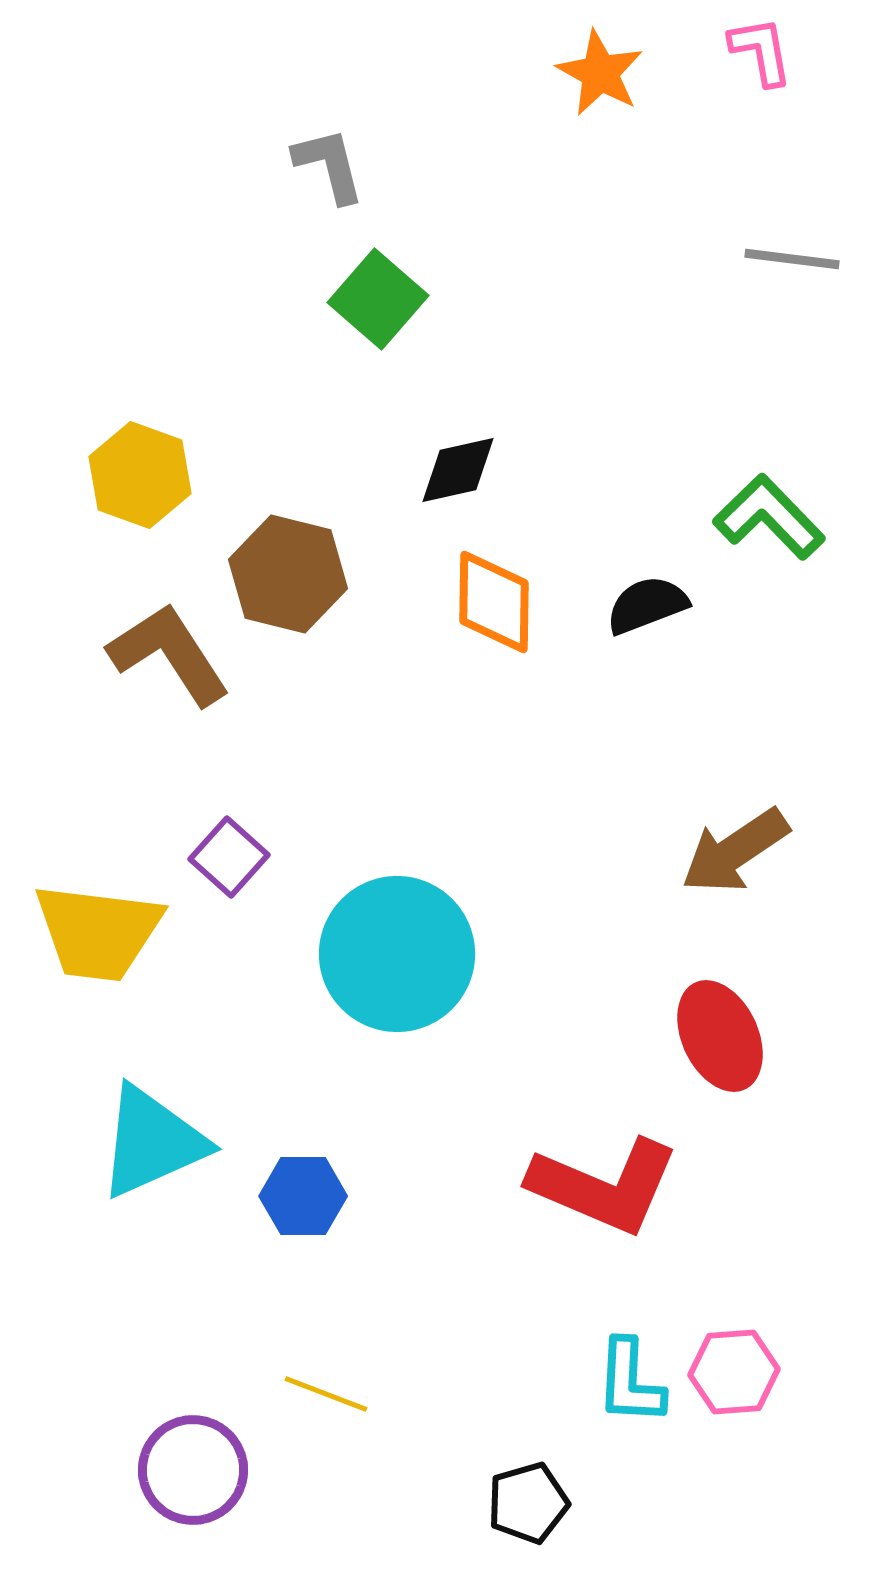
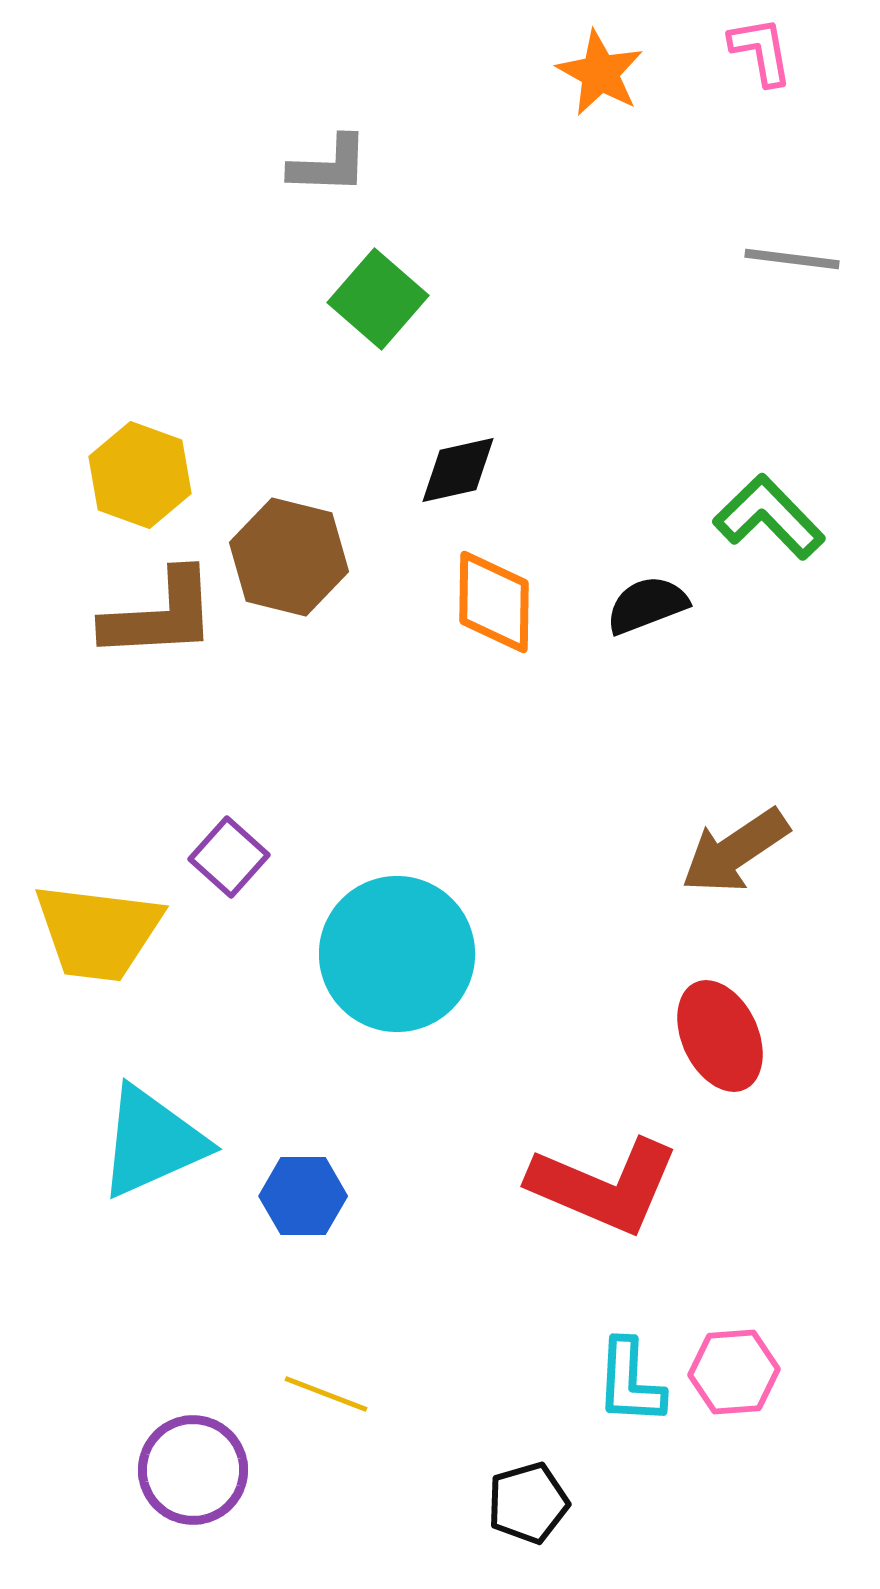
gray L-shape: rotated 106 degrees clockwise
brown hexagon: moved 1 px right, 17 px up
brown L-shape: moved 9 px left, 39 px up; rotated 120 degrees clockwise
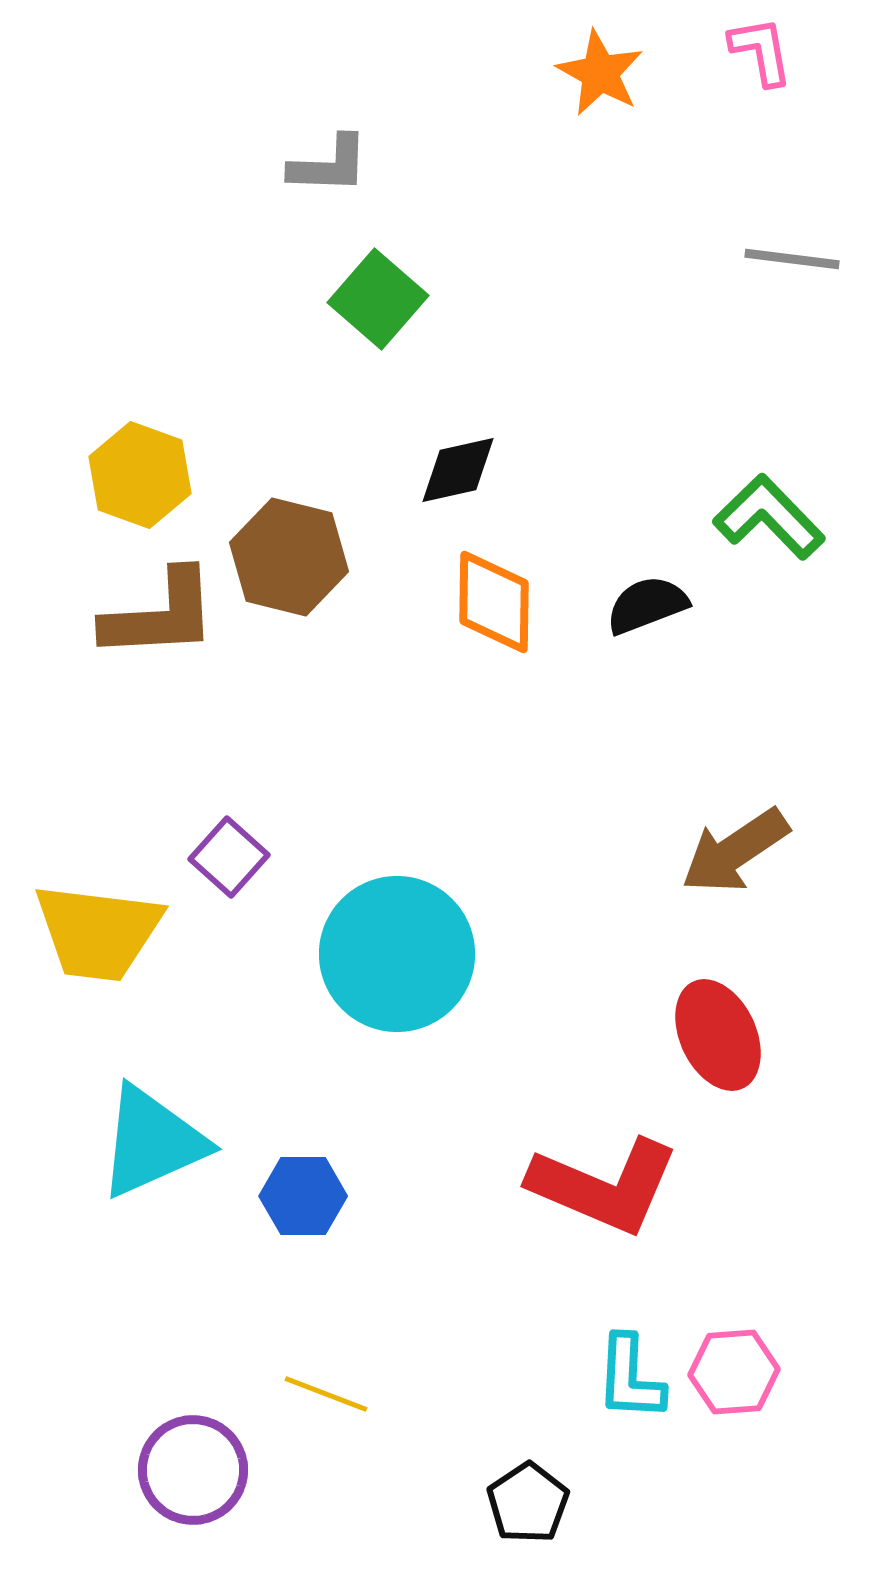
red ellipse: moved 2 px left, 1 px up
cyan L-shape: moved 4 px up
black pentagon: rotated 18 degrees counterclockwise
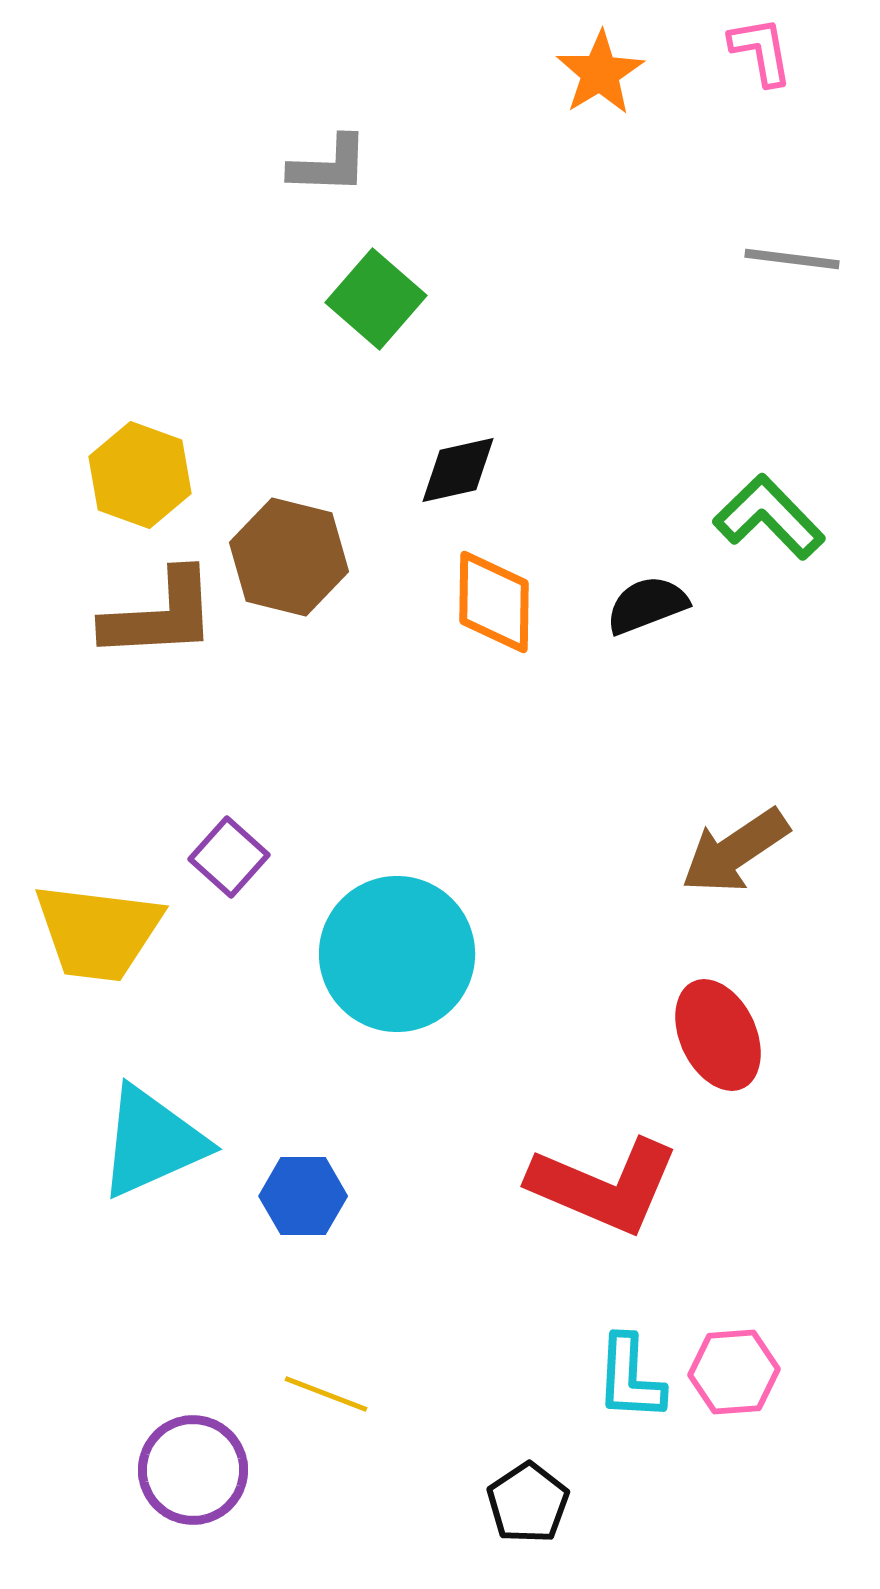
orange star: rotated 12 degrees clockwise
green square: moved 2 px left
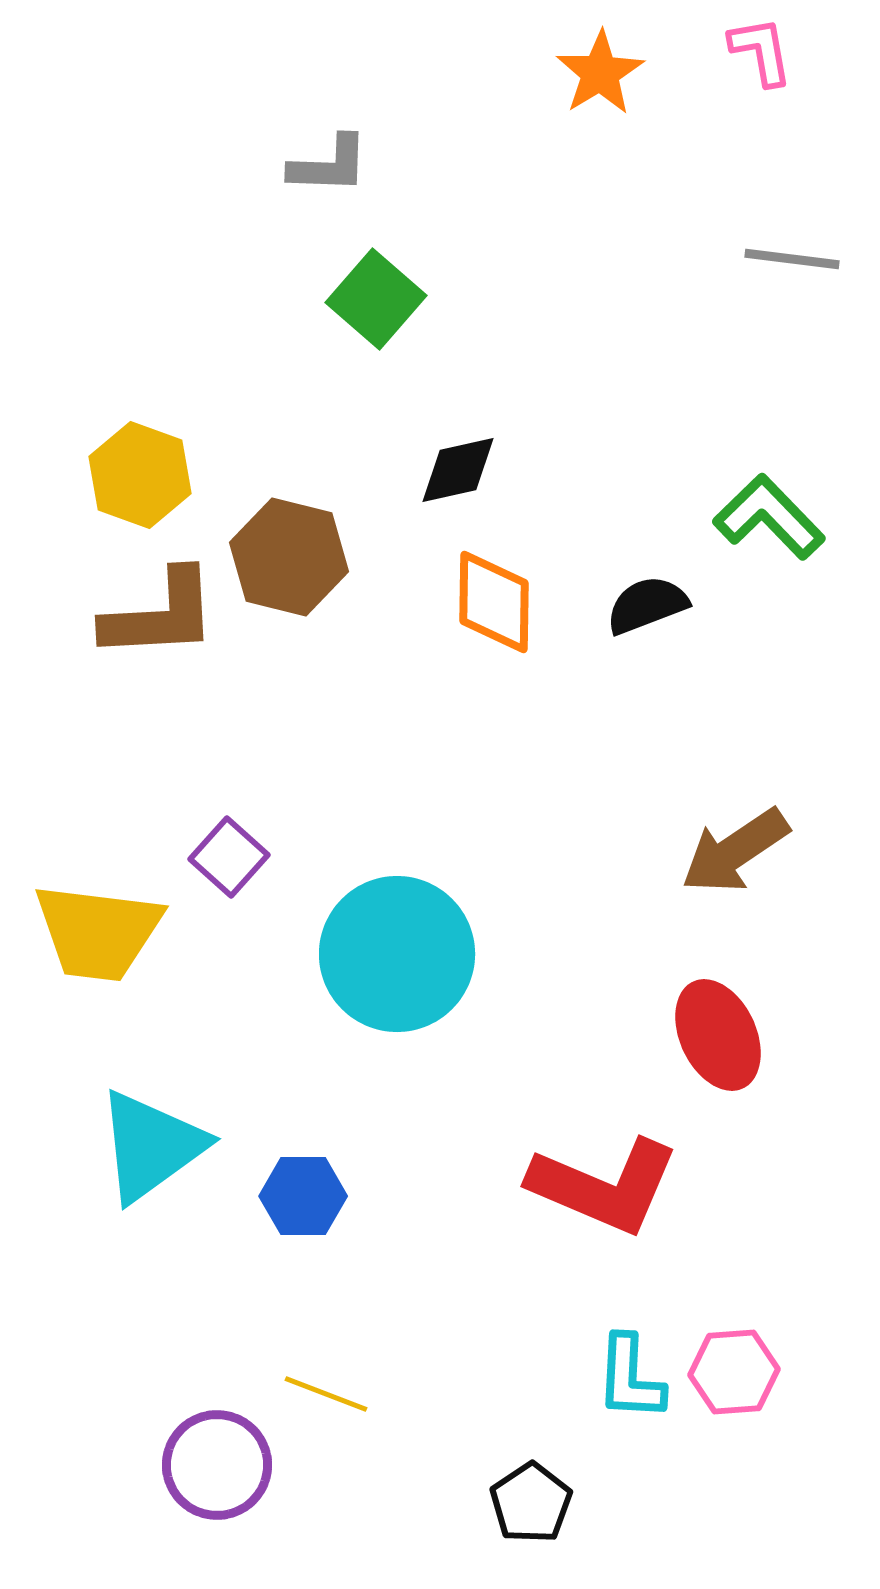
cyan triangle: moved 1 px left, 4 px down; rotated 12 degrees counterclockwise
purple circle: moved 24 px right, 5 px up
black pentagon: moved 3 px right
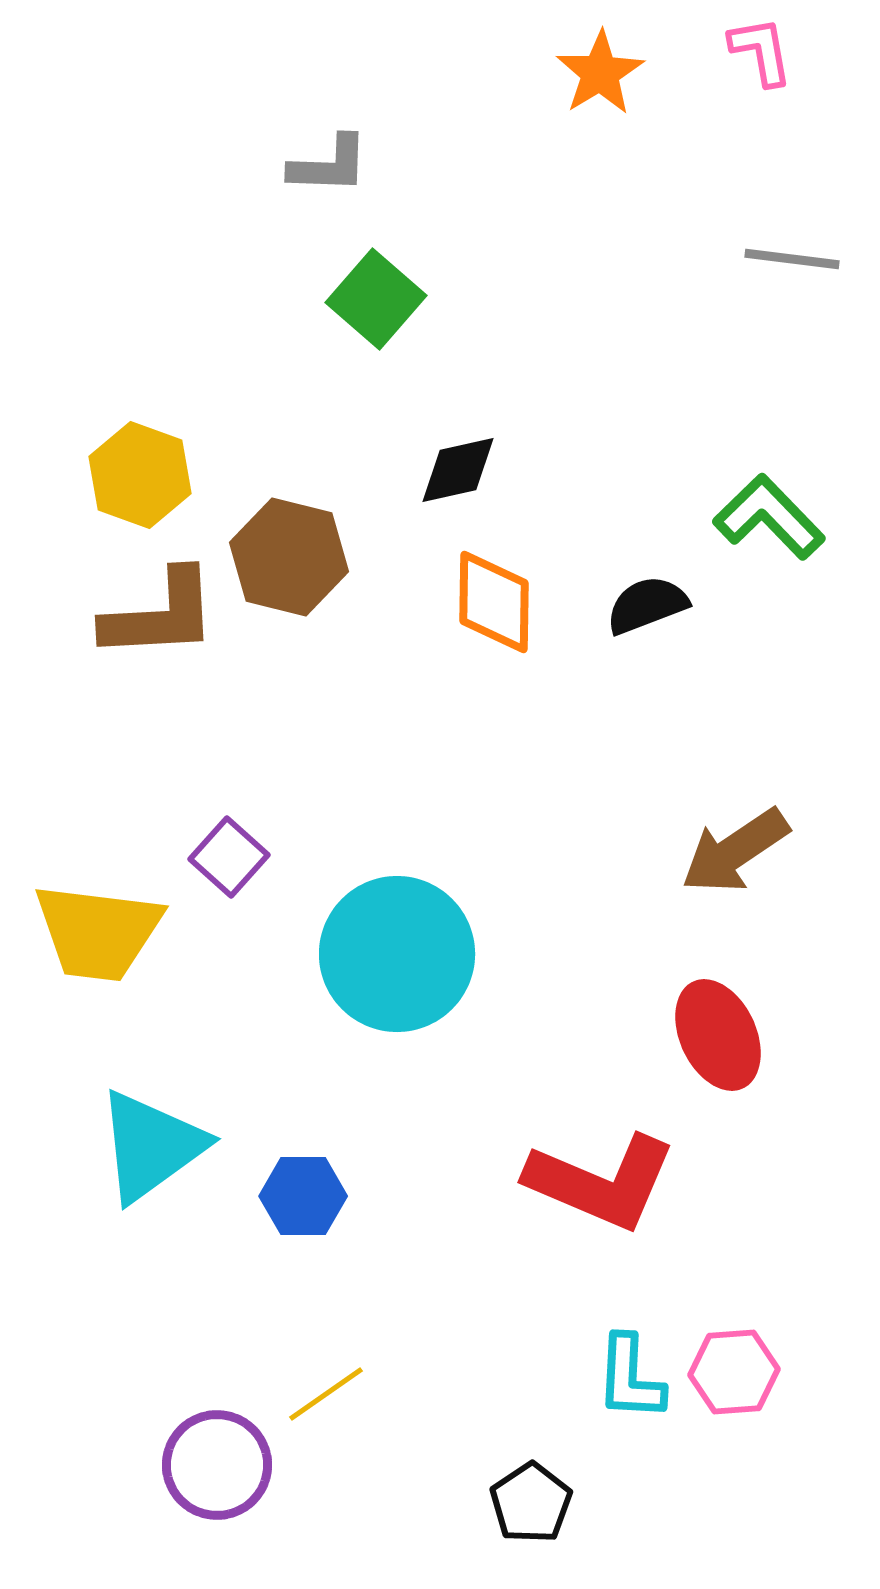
red L-shape: moved 3 px left, 4 px up
yellow line: rotated 56 degrees counterclockwise
